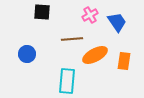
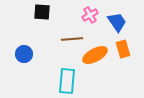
blue circle: moved 3 px left
orange rectangle: moved 1 px left, 12 px up; rotated 24 degrees counterclockwise
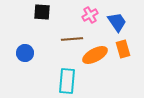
blue circle: moved 1 px right, 1 px up
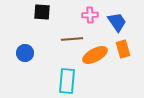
pink cross: rotated 28 degrees clockwise
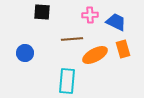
blue trapezoid: moved 1 px left; rotated 30 degrees counterclockwise
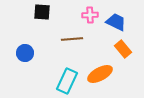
orange rectangle: rotated 24 degrees counterclockwise
orange ellipse: moved 5 px right, 19 px down
cyan rectangle: rotated 20 degrees clockwise
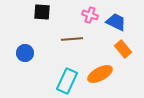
pink cross: rotated 21 degrees clockwise
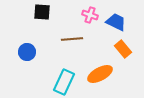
blue circle: moved 2 px right, 1 px up
cyan rectangle: moved 3 px left, 1 px down
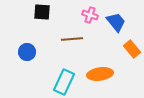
blue trapezoid: rotated 25 degrees clockwise
orange rectangle: moved 9 px right
orange ellipse: rotated 20 degrees clockwise
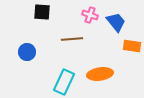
orange rectangle: moved 3 px up; rotated 42 degrees counterclockwise
